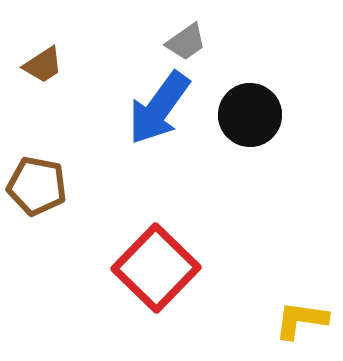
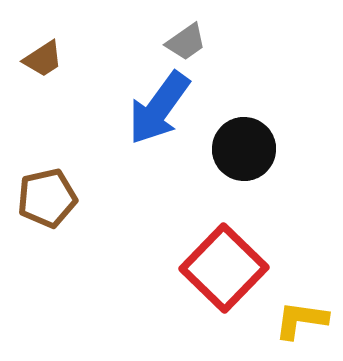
brown trapezoid: moved 6 px up
black circle: moved 6 px left, 34 px down
brown pentagon: moved 10 px right, 12 px down; rotated 24 degrees counterclockwise
red square: moved 68 px right
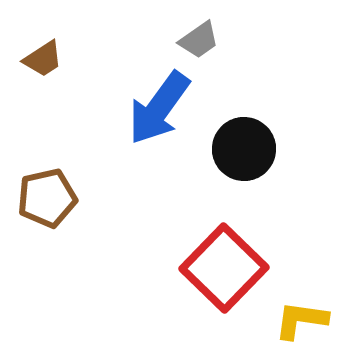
gray trapezoid: moved 13 px right, 2 px up
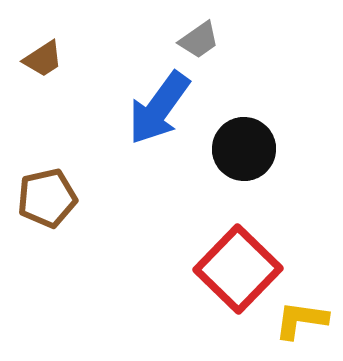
red square: moved 14 px right, 1 px down
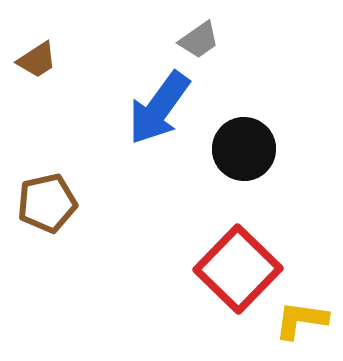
brown trapezoid: moved 6 px left, 1 px down
brown pentagon: moved 5 px down
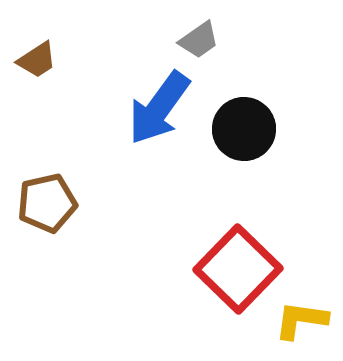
black circle: moved 20 px up
